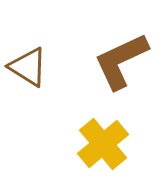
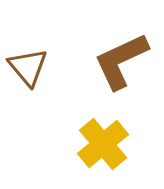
brown triangle: rotated 18 degrees clockwise
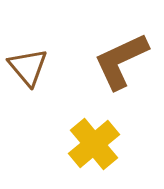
yellow cross: moved 9 px left
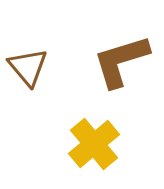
brown L-shape: rotated 8 degrees clockwise
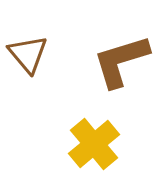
brown triangle: moved 13 px up
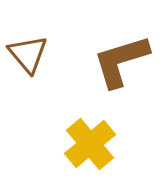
yellow cross: moved 4 px left
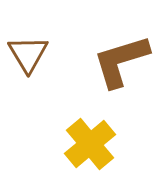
brown triangle: rotated 9 degrees clockwise
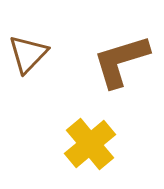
brown triangle: rotated 15 degrees clockwise
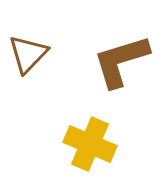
yellow cross: rotated 27 degrees counterclockwise
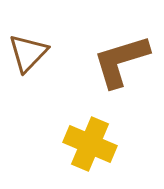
brown triangle: moved 1 px up
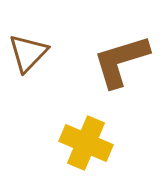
yellow cross: moved 4 px left, 1 px up
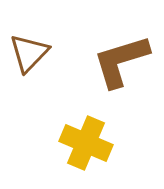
brown triangle: moved 1 px right
